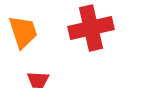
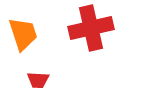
orange trapezoid: moved 2 px down
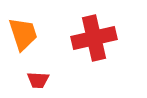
red cross: moved 3 px right, 10 px down
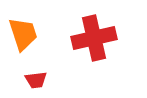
red trapezoid: moved 2 px left; rotated 10 degrees counterclockwise
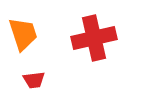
red trapezoid: moved 2 px left
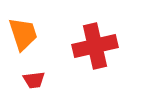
red cross: moved 1 px right, 8 px down
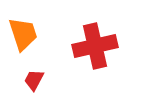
red trapezoid: rotated 125 degrees clockwise
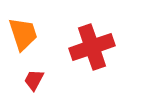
red cross: moved 3 px left, 1 px down; rotated 6 degrees counterclockwise
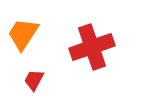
orange trapezoid: rotated 129 degrees counterclockwise
